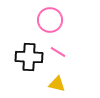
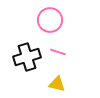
pink line: rotated 14 degrees counterclockwise
black cross: moved 2 px left; rotated 20 degrees counterclockwise
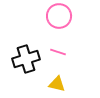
pink circle: moved 9 px right, 4 px up
black cross: moved 1 px left, 2 px down
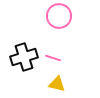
pink line: moved 5 px left, 6 px down
black cross: moved 2 px left, 2 px up
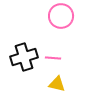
pink circle: moved 2 px right
pink line: rotated 14 degrees counterclockwise
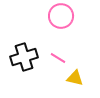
pink line: moved 5 px right; rotated 28 degrees clockwise
yellow triangle: moved 18 px right, 6 px up
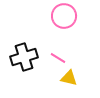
pink circle: moved 3 px right
yellow triangle: moved 6 px left
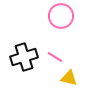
pink circle: moved 3 px left
pink line: moved 3 px left, 1 px up
